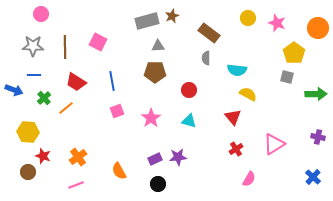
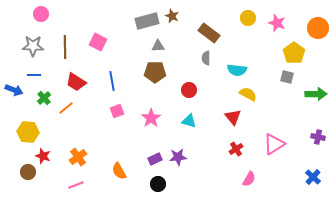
brown star at (172, 16): rotated 24 degrees counterclockwise
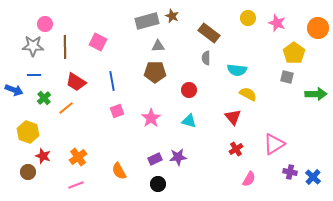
pink circle at (41, 14): moved 4 px right, 10 px down
yellow hexagon at (28, 132): rotated 15 degrees clockwise
purple cross at (318, 137): moved 28 px left, 35 px down
